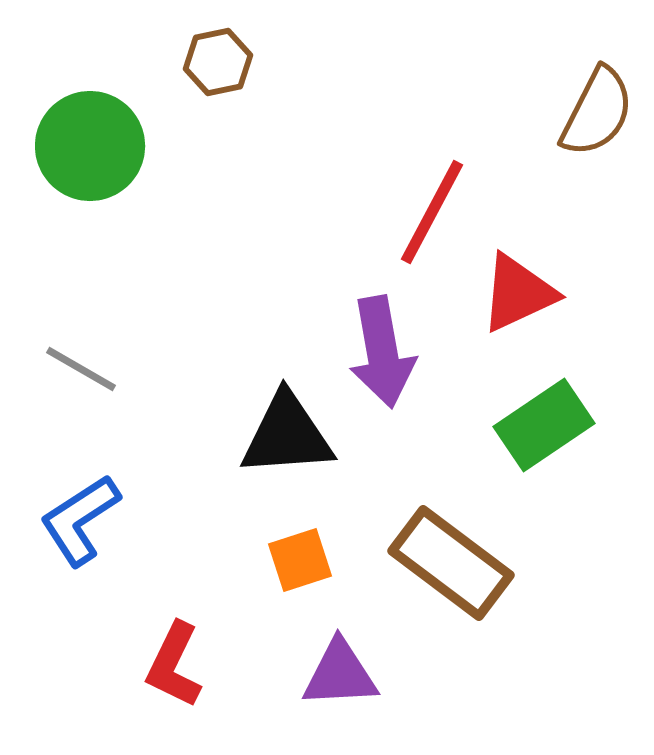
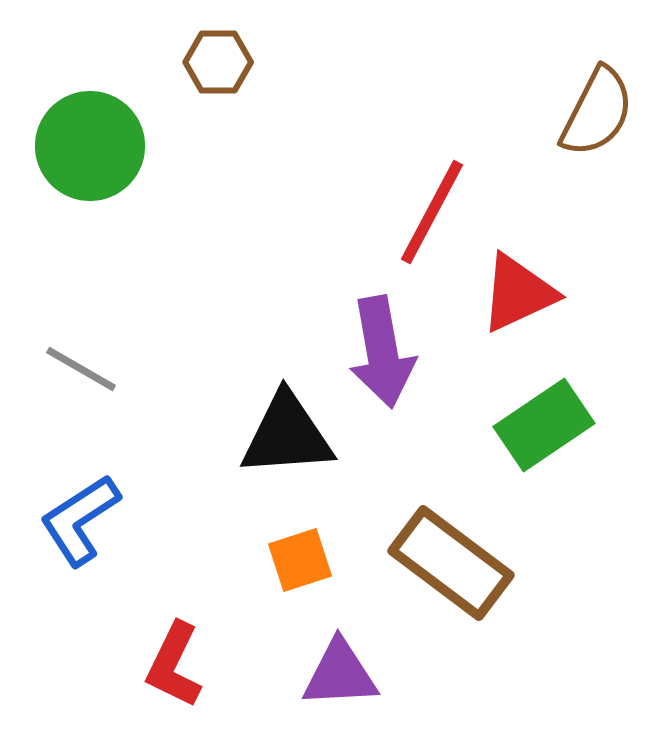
brown hexagon: rotated 12 degrees clockwise
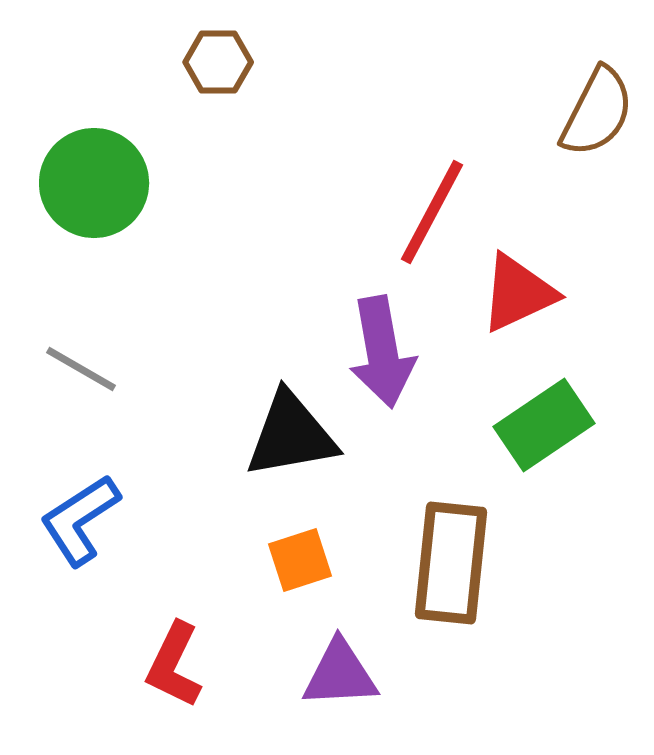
green circle: moved 4 px right, 37 px down
black triangle: moved 4 px right; rotated 6 degrees counterclockwise
brown rectangle: rotated 59 degrees clockwise
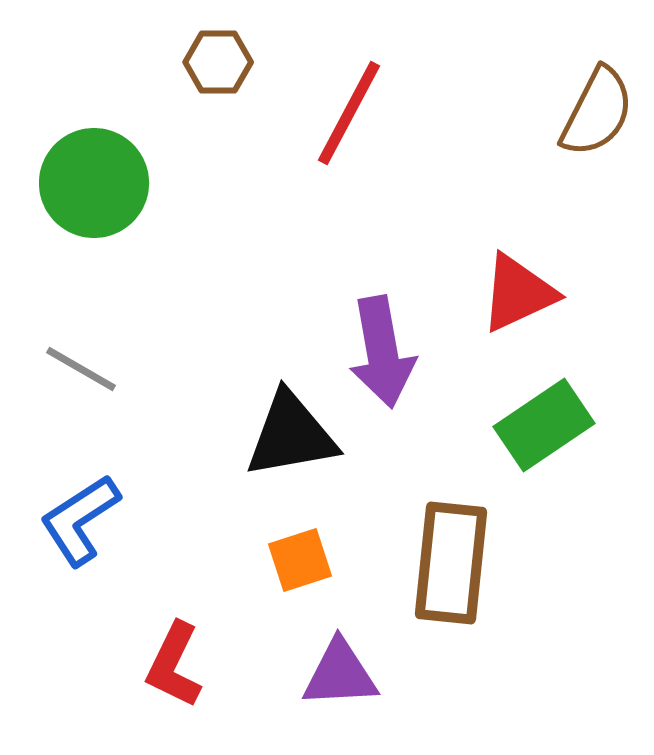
red line: moved 83 px left, 99 px up
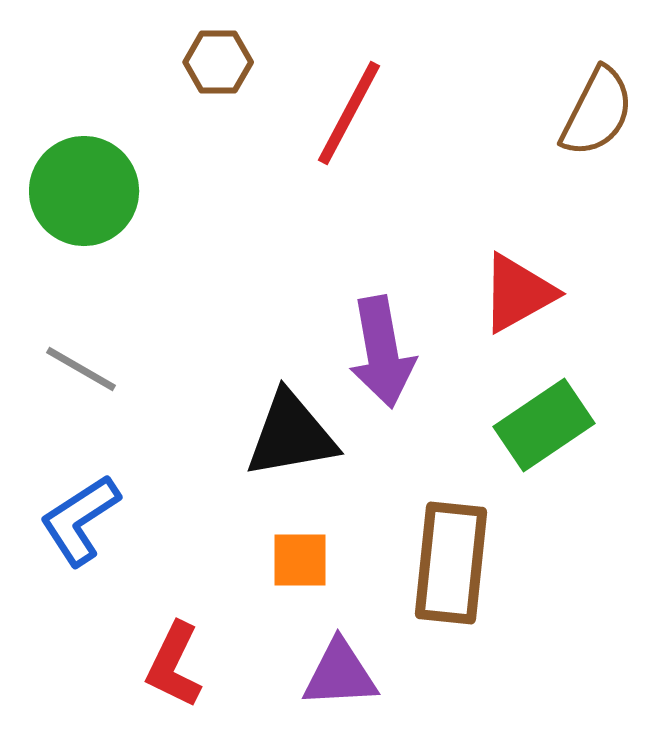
green circle: moved 10 px left, 8 px down
red triangle: rotated 4 degrees counterclockwise
orange square: rotated 18 degrees clockwise
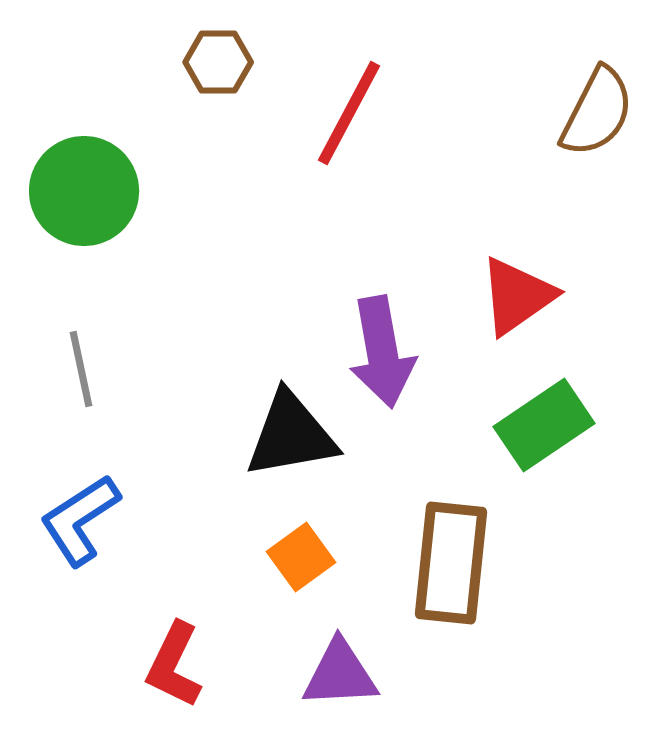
red triangle: moved 1 px left, 3 px down; rotated 6 degrees counterclockwise
gray line: rotated 48 degrees clockwise
orange square: moved 1 px right, 3 px up; rotated 36 degrees counterclockwise
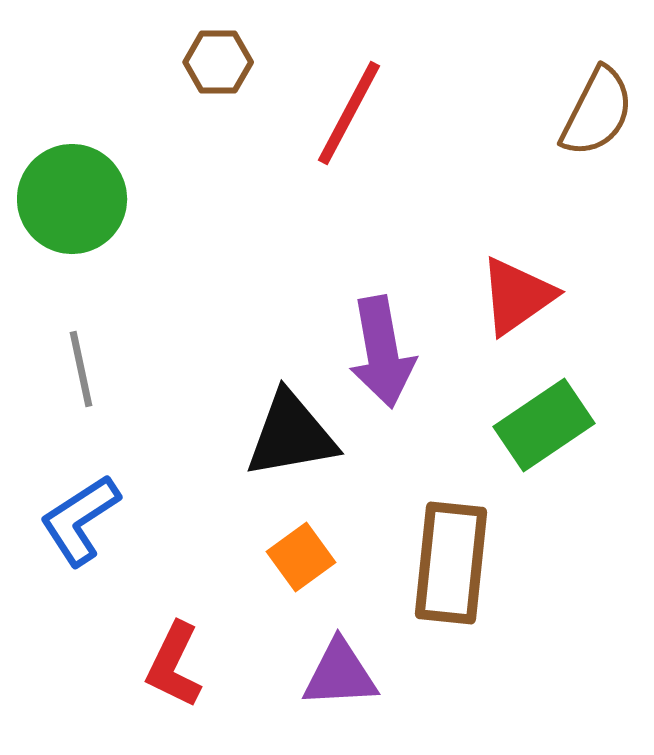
green circle: moved 12 px left, 8 px down
